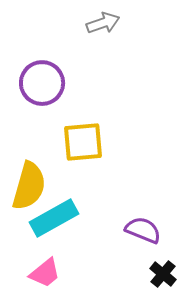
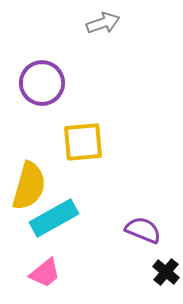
black cross: moved 3 px right, 2 px up
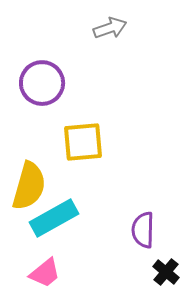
gray arrow: moved 7 px right, 5 px down
purple semicircle: rotated 111 degrees counterclockwise
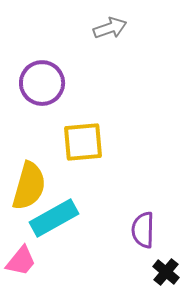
pink trapezoid: moved 24 px left, 12 px up; rotated 12 degrees counterclockwise
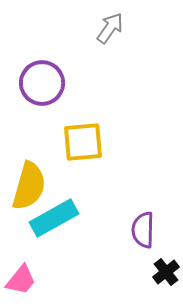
gray arrow: rotated 36 degrees counterclockwise
pink trapezoid: moved 19 px down
black cross: rotated 12 degrees clockwise
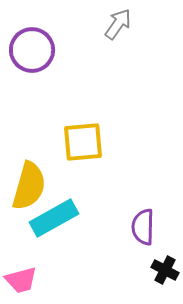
gray arrow: moved 8 px right, 4 px up
purple circle: moved 10 px left, 33 px up
purple semicircle: moved 3 px up
black cross: moved 1 px left, 2 px up; rotated 24 degrees counterclockwise
pink trapezoid: rotated 36 degrees clockwise
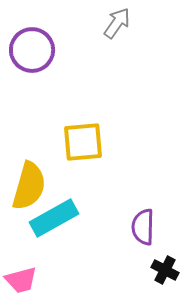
gray arrow: moved 1 px left, 1 px up
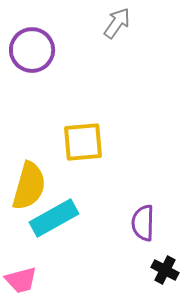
purple semicircle: moved 4 px up
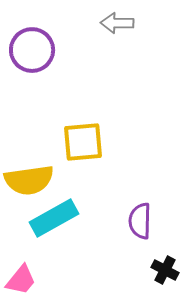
gray arrow: rotated 124 degrees counterclockwise
yellow semicircle: moved 6 px up; rotated 66 degrees clockwise
purple semicircle: moved 3 px left, 2 px up
pink trapezoid: rotated 36 degrees counterclockwise
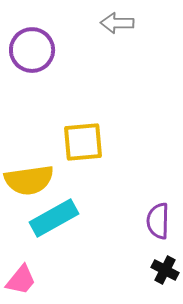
purple semicircle: moved 18 px right
